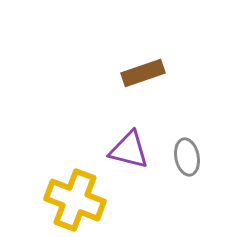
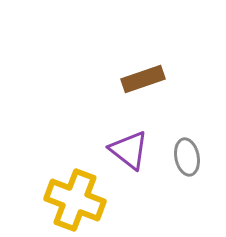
brown rectangle: moved 6 px down
purple triangle: rotated 24 degrees clockwise
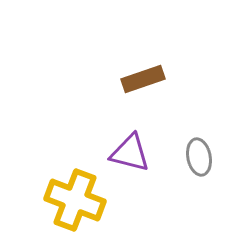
purple triangle: moved 1 px right, 3 px down; rotated 24 degrees counterclockwise
gray ellipse: moved 12 px right
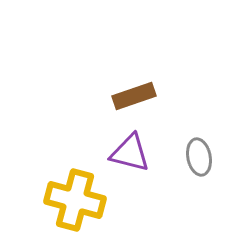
brown rectangle: moved 9 px left, 17 px down
yellow cross: rotated 6 degrees counterclockwise
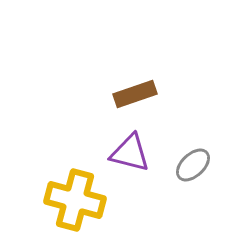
brown rectangle: moved 1 px right, 2 px up
gray ellipse: moved 6 px left, 8 px down; rotated 57 degrees clockwise
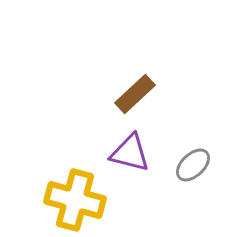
brown rectangle: rotated 24 degrees counterclockwise
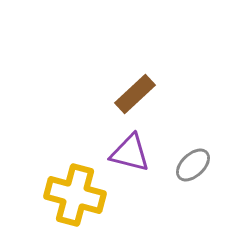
yellow cross: moved 5 px up
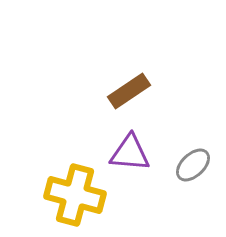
brown rectangle: moved 6 px left, 3 px up; rotated 9 degrees clockwise
purple triangle: rotated 9 degrees counterclockwise
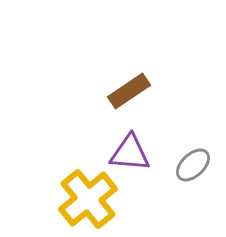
yellow cross: moved 13 px right, 4 px down; rotated 36 degrees clockwise
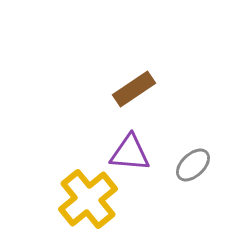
brown rectangle: moved 5 px right, 2 px up
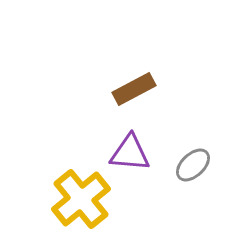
brown rectangle: rotated 6 degrees clockwise
yellow cross: moved 7 px left
